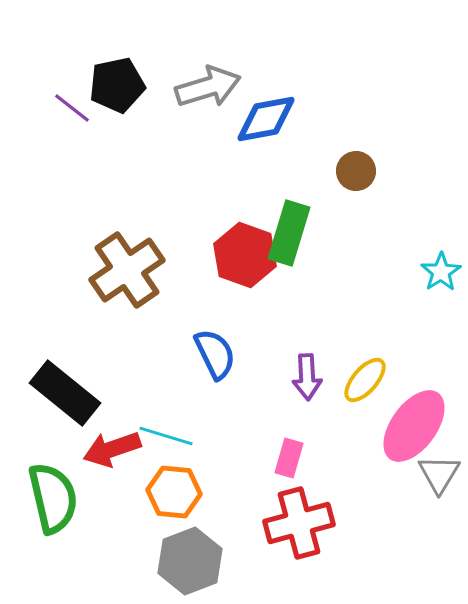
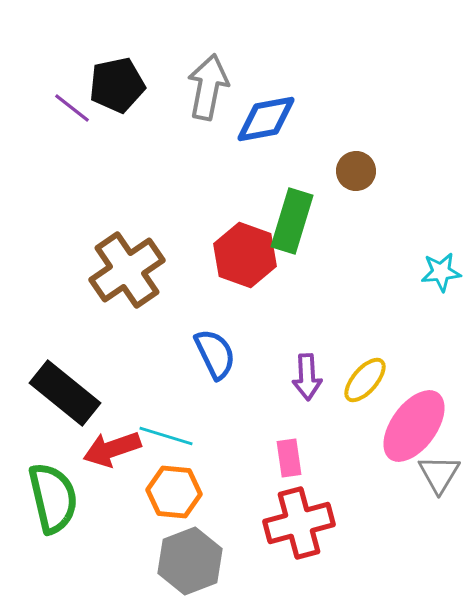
gray arrow: rotated 62 degrees counterclockwise
green rectangle: moved 3 px right, 12 px up
cyan star: rotated 27 degrees clockwise
pink rectangle: rotated 24 degrees counterclockwise
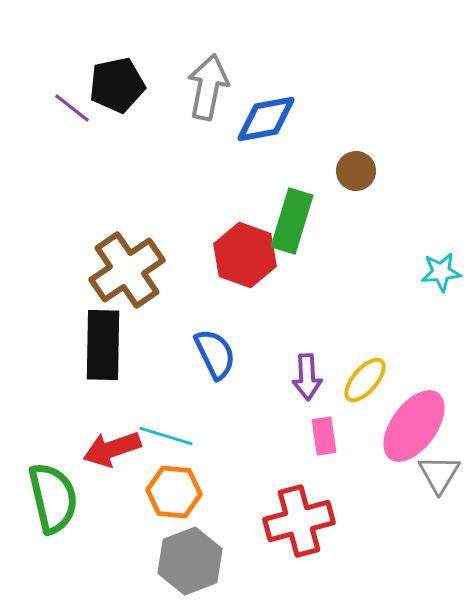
black rectangle: moved 38 px right, 48 px up; rotated 52 degrees clockwise
pink rectangle: moved 35 px right, 22 px up
red cross: moved 2 px up
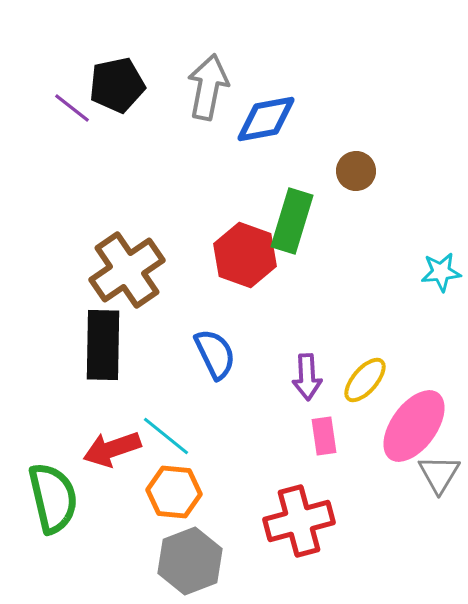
cyan line: rotated 22 degrees clockwise
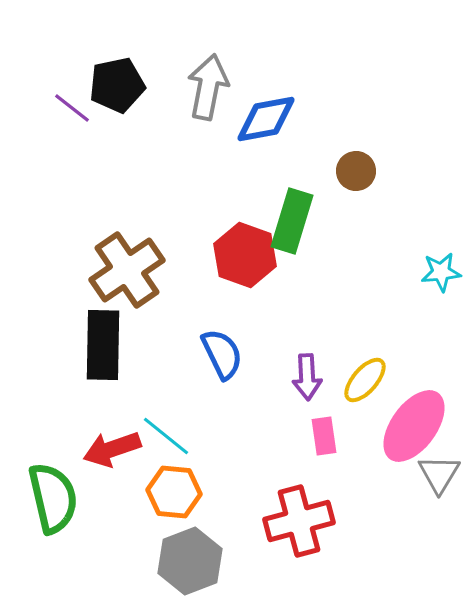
blue semicircle: moved 7 px right
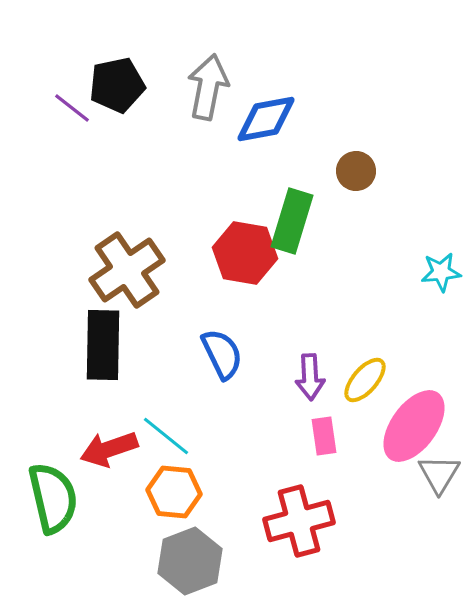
red hexagon: moved 2 px up; rotated 10 degrees counterclockwise
purple arrow: moved 3 px right
red arrow: moved 3 px left
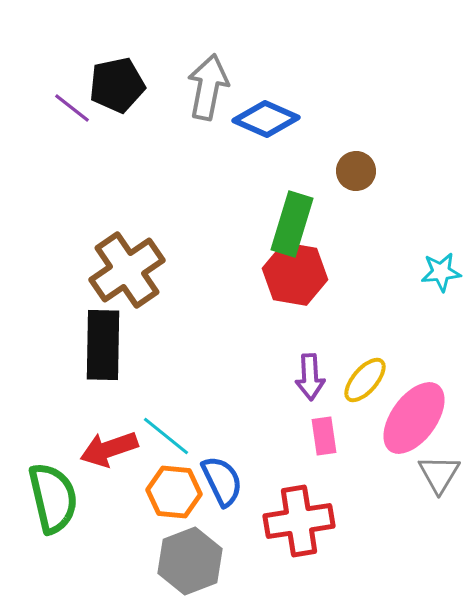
blue diamond: rotated 34 degrees clockwise
green rectangle: moved 3 px down
red hexagon: moved 50 px right, 21 px down
blue semicircle: moved 127 px down
pink ellipse: moved 8 px up
red cross: rotated 6 degrees clockwise
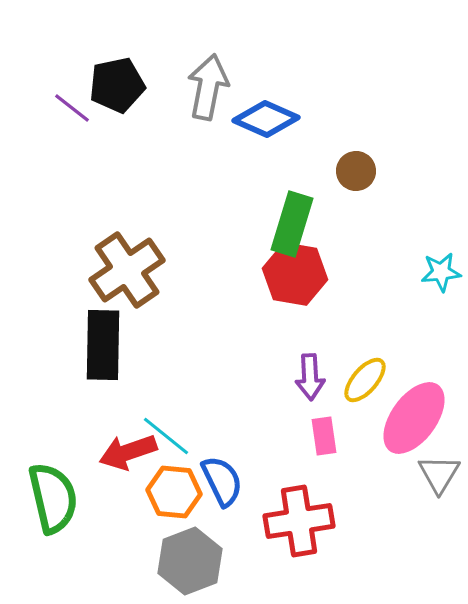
red arrow: moved 19 px right, 3 px down
